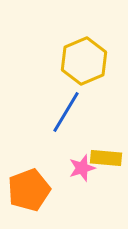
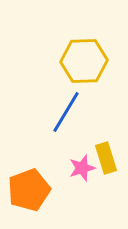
yellow hexagon: rotated 21 degrees clockwise
yellow rectangle: rotated 68 degrees clockwise
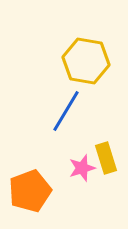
yellow hexagon: moved 2 px right; rotated 12 degrees clockwise
blue line: moved 1 px up
orange pentagon: moved 1 px right, 1 px down
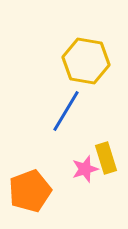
pink star: moved 3 px right, 1 px down
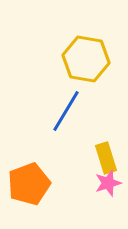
yellow hexagon: moved 2 px up
pink star: moved 23 px right, 14 px down
orange pentagon: moved 1 px left, 7 px up
